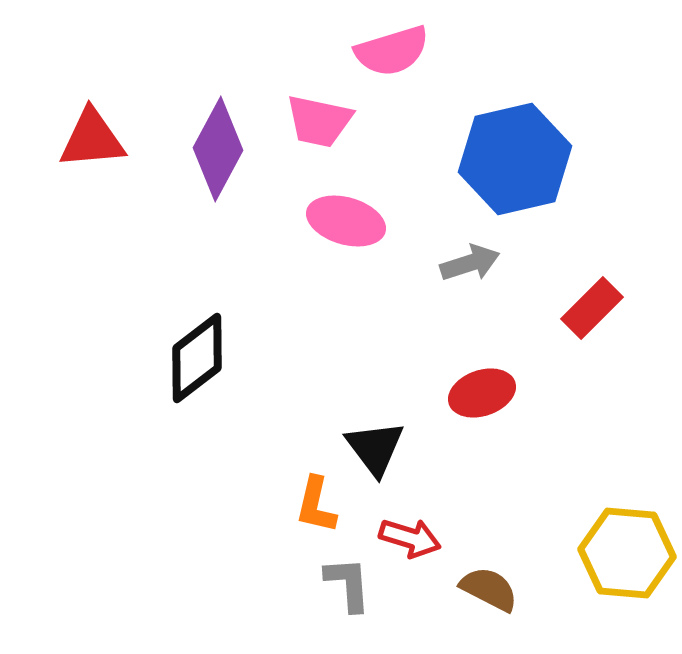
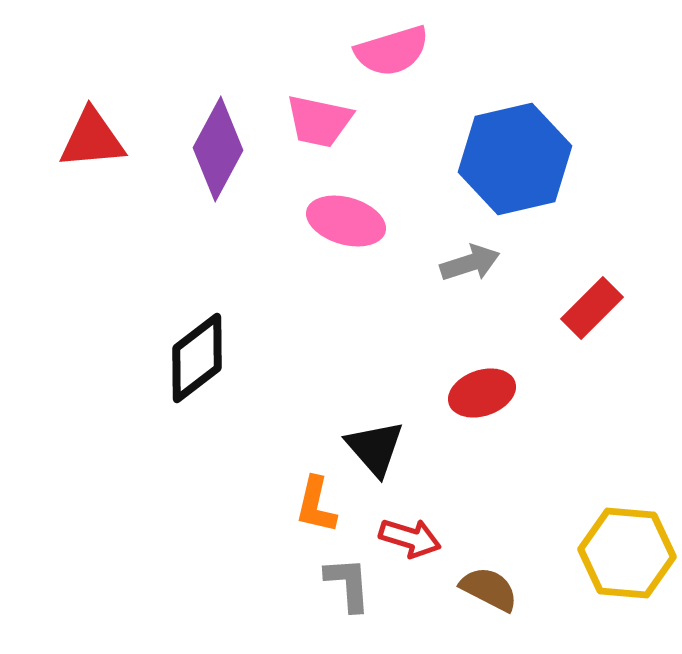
black triangle: rotated 4 degrees counterclockwise
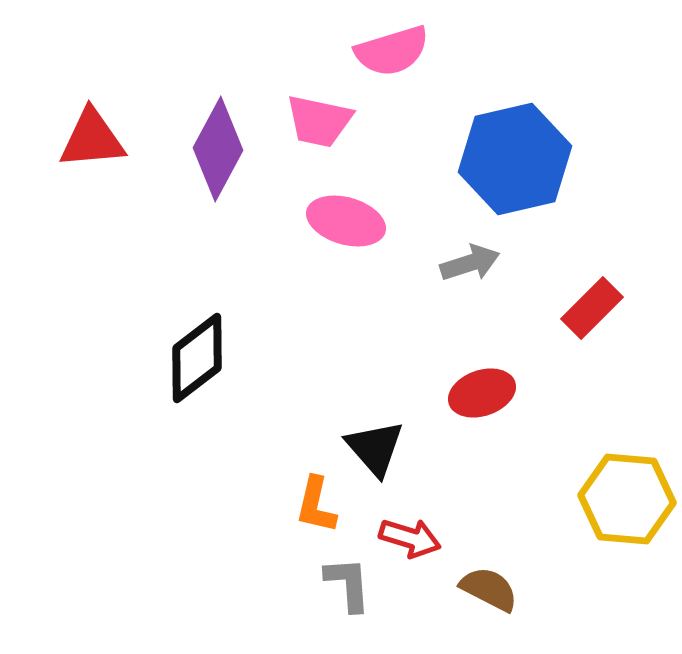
yellow hexagon: moved 54 px up
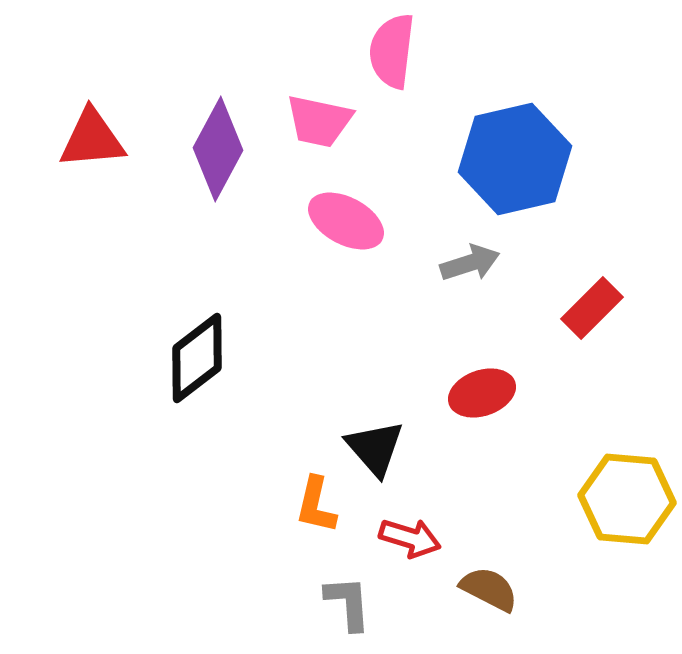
pink semicircle: rotated 114 degrees clockwise
pink ellipse: rotated 12 degrees clockwise
gray L-shape: moved 19 px down
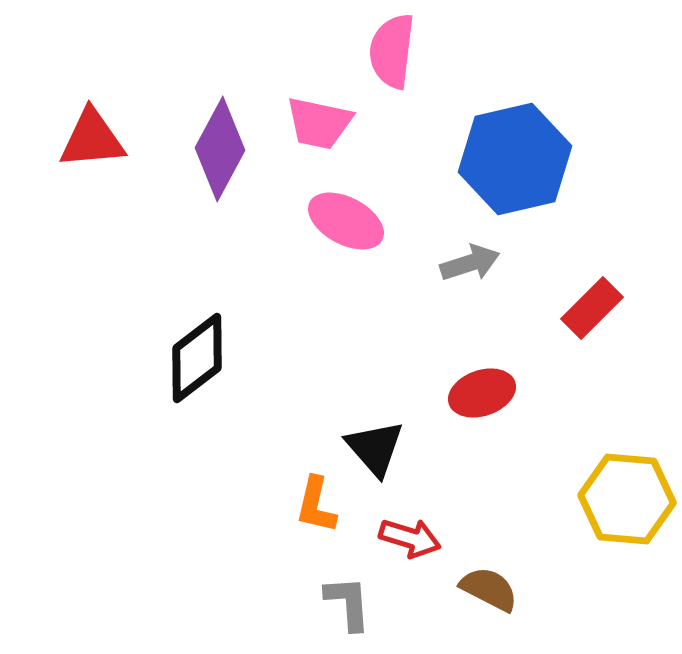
pink trapezoid: moved 2 px down
purple diamond: moved 2 px right
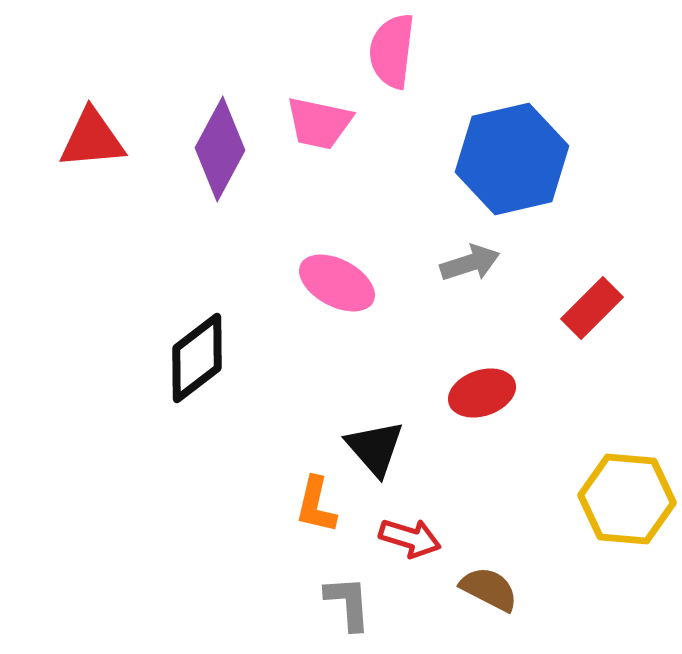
blue hexagon: moved 3 px left
pink ellipse: moved 9 px left, 62 px down
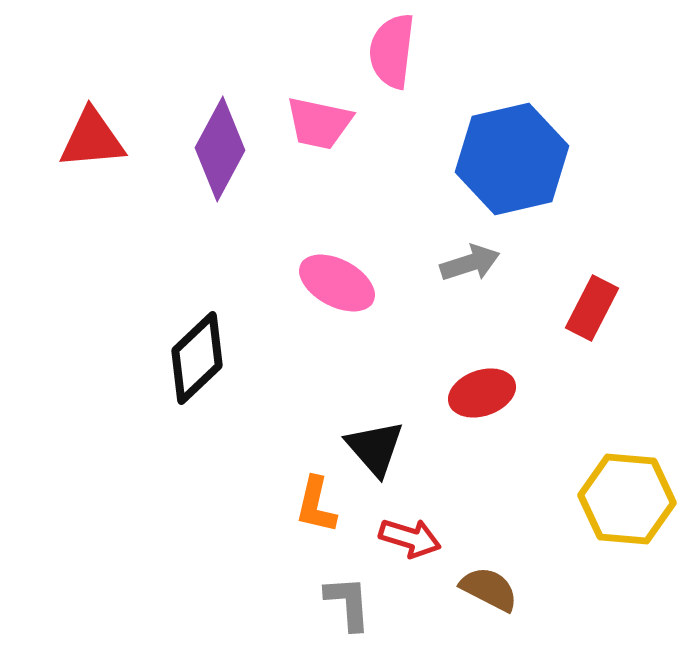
red rectangle: rotated 18 degrees counterclockwise
black diamond: rotated 6 degrees counterclockwise
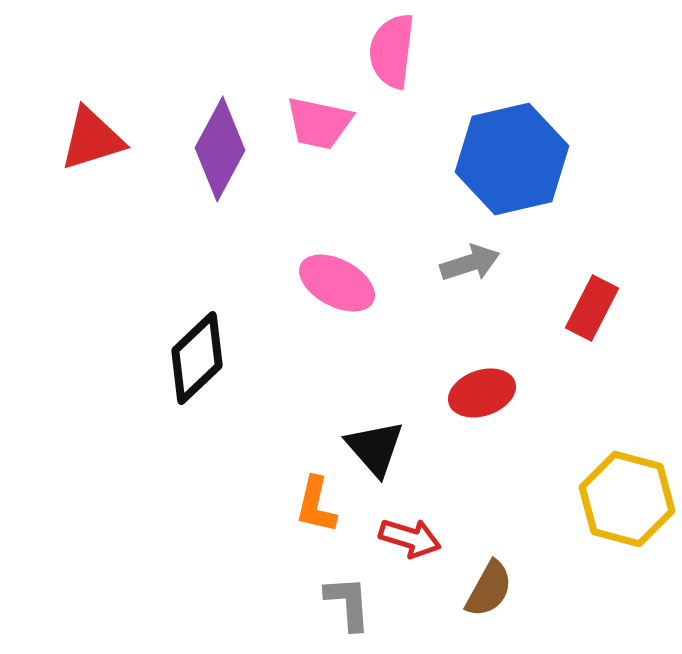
red triangle: rotated 12 degrees counterclockwise
yellow hexagon: rotated 10 degrees clockwise
brown semicircle: rotated 92 degrees clockwise
